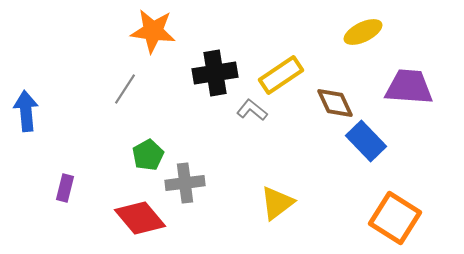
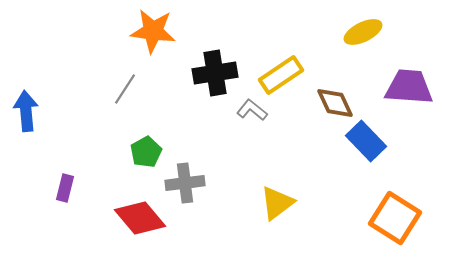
green pentagon: moved 2 px left, 3 px up
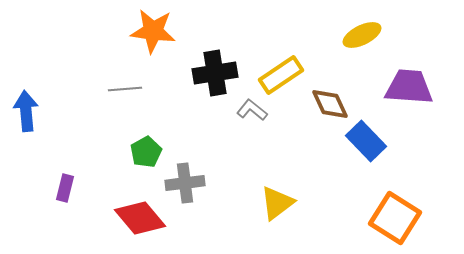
yellow ellipse: moved 1 px left, 3 px down
gray line: rotated 52 degrees clockwise
brown diamond: moved 5 px left, 1 px down
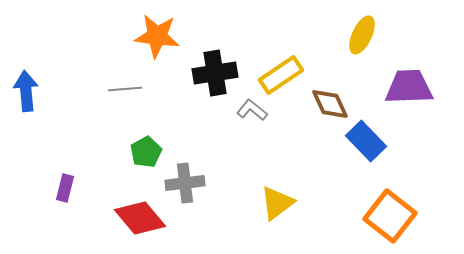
orange star: moved 4 px right, 5 px down
yellow ellipse: rotated 39 degrees counterclockwise
purple trapezoid: rotated 6 degrees counterclockwise
blue arrow: moved 20 px up
orange square: moved 5 px left, 2 px up; rotated 6 degrees clockwise
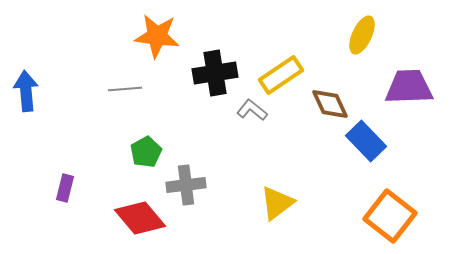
gray cross: moved 1 px right, 2 px down
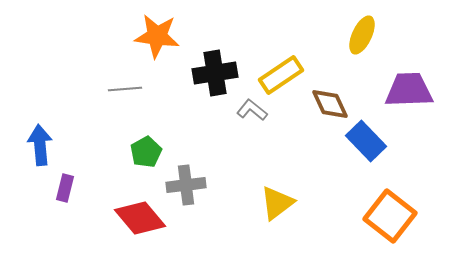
purple trapezoid: moved 3 px down
blue arrow: moved 14 px right, 54 px down
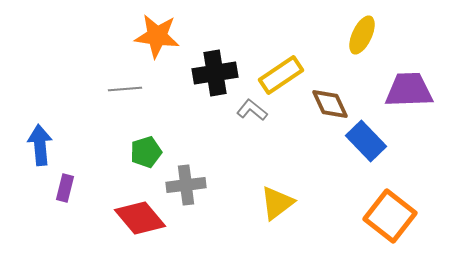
green pentagon: rotated 12 degrees clockwise
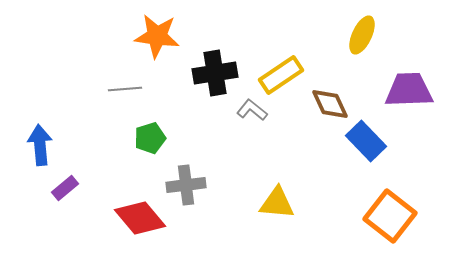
green pentagon: moved 4 px right, 14 px up
purple rectangle: rotated 36 degrees clockwise
yellow triangle: rotated 42 degrees clockwise
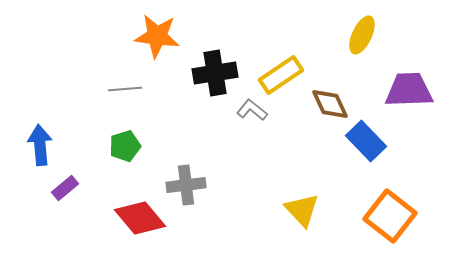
green pentagon: moved 25 px left, 8 px down
yellow triangle: moved 25 px right, 7 px down; rotated 42 degrees clockwise
